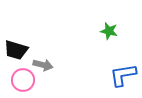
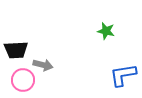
green star: moved 3 px left
black trapezoid: rotated 20 degrees counterclockwise
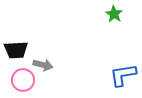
green star: moved 8 px right, 17 px up; rotated 18 degrees clockwise
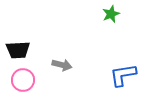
green star: moved 3 px left; rotated 18 degrees clockwise
black trapezoid: moved 2 px right
gray arrow: moved 19 px right
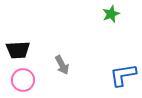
gray arrow: rotated 48 degrees clockwise
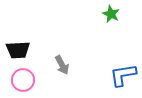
green star: rotated 24 degrees counterclockwise
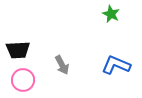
blue L-shape: moved 7 px left, 10 px up; rotated 32 degrees clockwise
